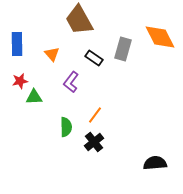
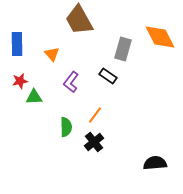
black rectangle: moved 14 px right, 18 px down
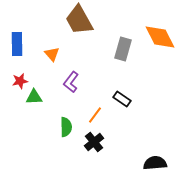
black rectangle: moved 14 px right, 23 px down
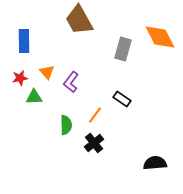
blue rectangle: moved 7 px right, 3 px up
orange triangle: moved 5 px left, 18 px down
red star: moved 3 px up
green semicircle: moved 2 px up
black cross: moved 1 px down
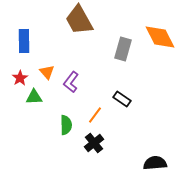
red star: rotated 21 degrees counterclockwise
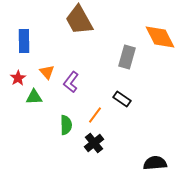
gray rectangle: moved 4 px right, 8 px down
red star: moved 2 px left
